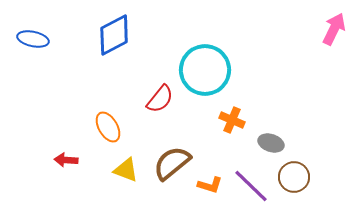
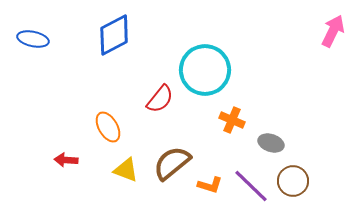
pink arrow: moved 1 px left, 2 px down
brown circle: moved 1 px left, 4 px down
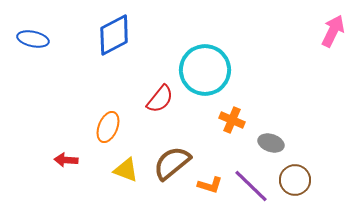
orange ellipse: rotated 52 degrees clockwise
brown circle: moved 2 px right, 1 px up
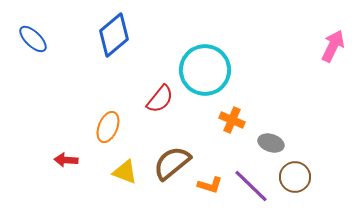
pink arrow: moved 15 px down
blue diamond: rotated 12 degrees counterclockwise
blue ellipse: rotated 32 degrees clockwise
yellow triangle: moved 1 px left, 2 px down
brown circle: moved 3 px up
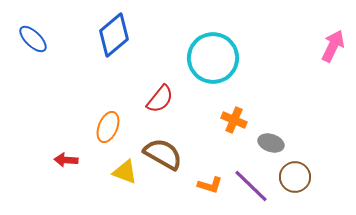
cyan circle: moved 8 px right, 12 px up
orange cross: moved 2 px right
brown semicircle: moved 9 px left, 9 px up; rotated 69 degrees clockwise
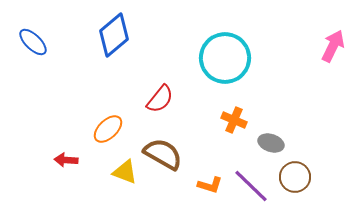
blue ellipse: moved 3 px down
cyan circle: moved 12 px right
orange ellipse: moved 2 px down; rotated 24 degrees clockwise
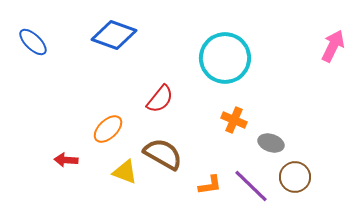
blue diamond: rotated 60 degrees clockwise
orange L-shape: rotated 25 degrees counterclockwise
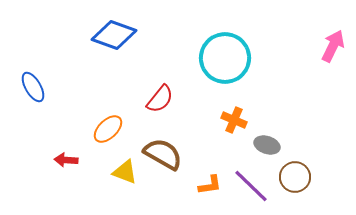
blue ellipse: moved 45 px down; rotated 16 degrees clockwise
gray ellipse: moved 4 px left, 2 px down
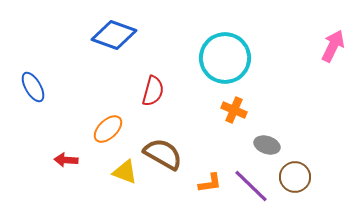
red semicircle: moved 7 px left, 8 px up; rotated 24 degrees counterclockwise
orange cross: moved 10 px up
orange L-shape: moved 2 px up
